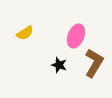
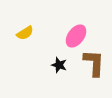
pink ellipse: rotated 15 degrees clockwise
brown L-shape: rotated 28 degrees counterclockwise
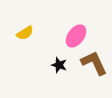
brown L-shape: rotated 28 degrees counterclockwise
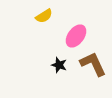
yellow semicircle: moved 19 px right, 17 px up
brown L-shape: moved 1 px left, 1 px down
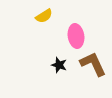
pink ellipse: rotated 45 degrees counterclockwise
